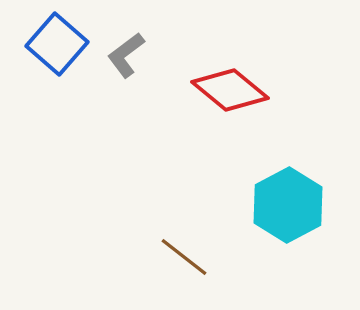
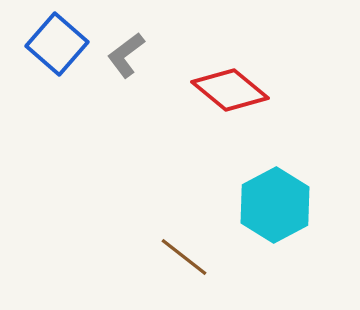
cyan hexagon: moved 13 px left
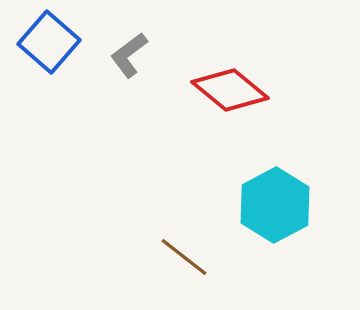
blue square: moved 8 px left, 2 px up
gray L-shape: moved 3 px right
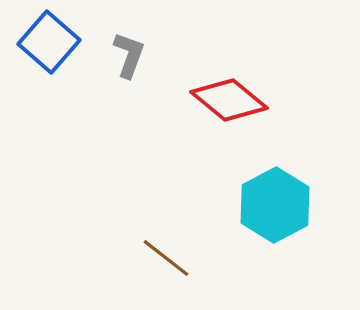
gray L-shape: rotated 147 degrees clockwise
red diamond: moved 1 px left, 10 px down
brown line: moved 18 px left, 1 px down
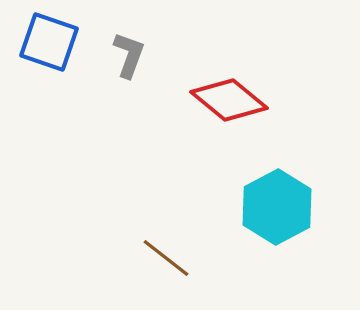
blue square: rotated 22 degrees counterclockwise
cyan hexagon: moved 2 px right, 2 px down
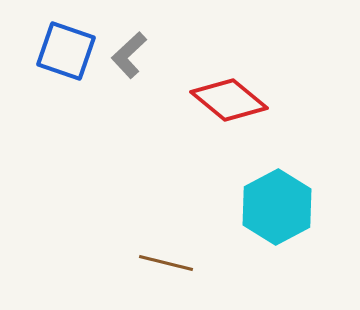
blue square: moved 17 px right, 9 px down
gray L-shape: rotated 153 degrees counterclockwise
brown line: moved 5 px down; rotated 24 degrees counterclockwise
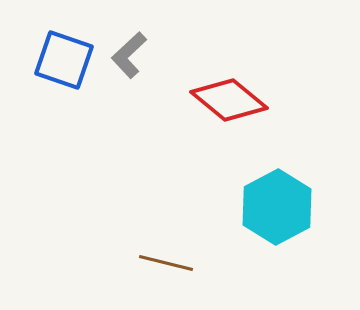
blue square: moved 2 px left, 9 px down
